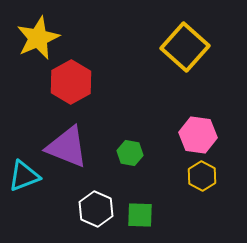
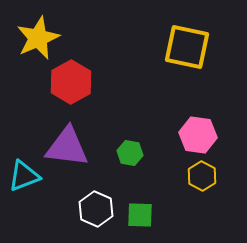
yellow square: moved 2 px right; rotated 30 degrees counterclockwise
purple triangle: rotated 15 degrees counterclockwise
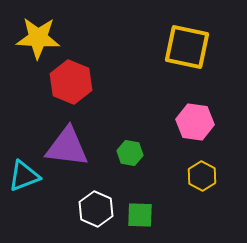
yellow star: rotated 27 degrees clockwise
red hexagon: rotated 9 degrees counterclockwise
pink hexagon: moved 3 px left, 13 px up
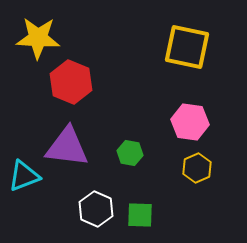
pink hexagon: moved 5 px left
yellow hexagon: moved 5 px left, 8 px up; rotated 8 degrees clockwise
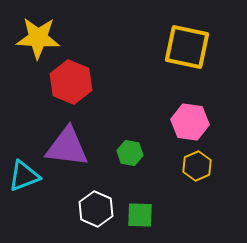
yellow hexagon: moved 2 px up
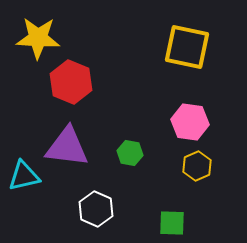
cyan triangle: rotated 8 degrees clockwise
green square: moved 32 px right, 8 px down
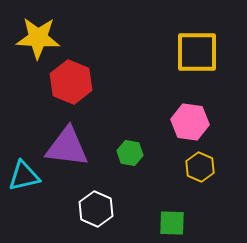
yellow square: moved 10 px right, 5 px down; rotated 12 degrees counterclockwise
yellow hexagon: moved 3 px right, 1 px down; rotated 12 degrees counterclockwise
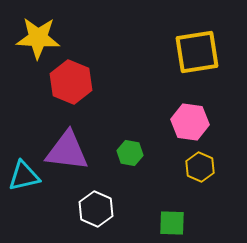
yellow square: rotated 9 degrees counterclockwise
purple triangle: moved 4 px down
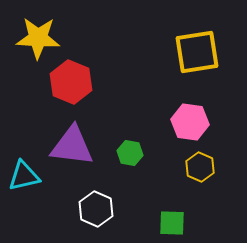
purple triangle: moved 5 px right, 5 px up
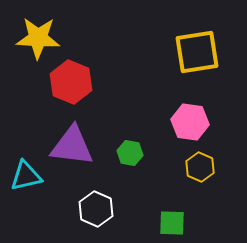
cyan triangle: moved 2 px right
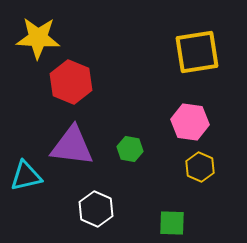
green hexagon: moved 4 px up
